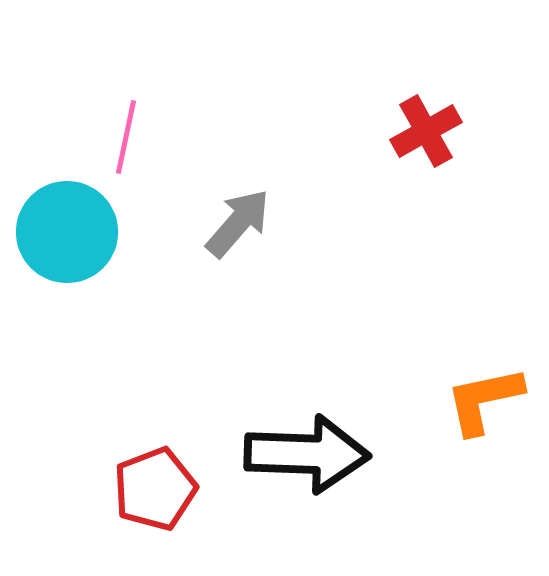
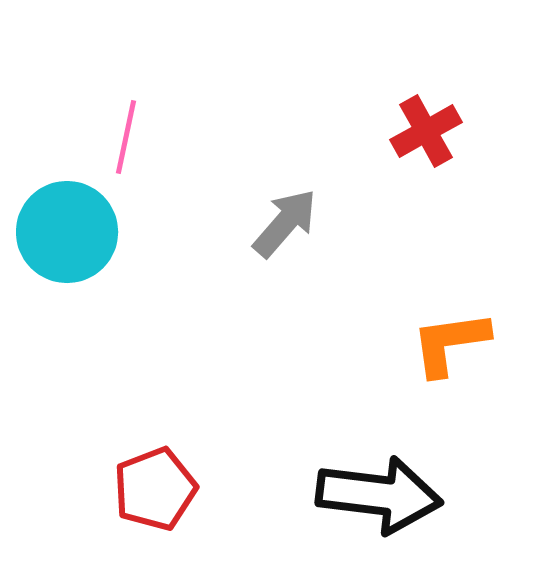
gray arrow: moved 47 px right
orange L-shape: moved 34 px left, 57 px up; rotated 4 degrees clockwise
black arrow: moved 72 px right, 41 px down; rotated 5 degrees clockwise
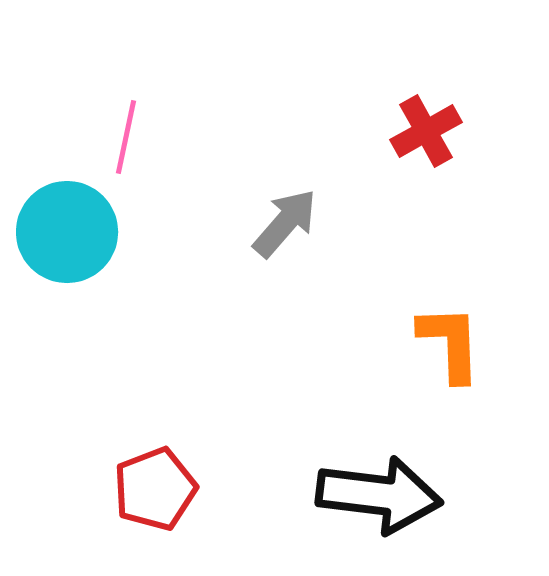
orange L-shape: rotated 96 degrees clockwise
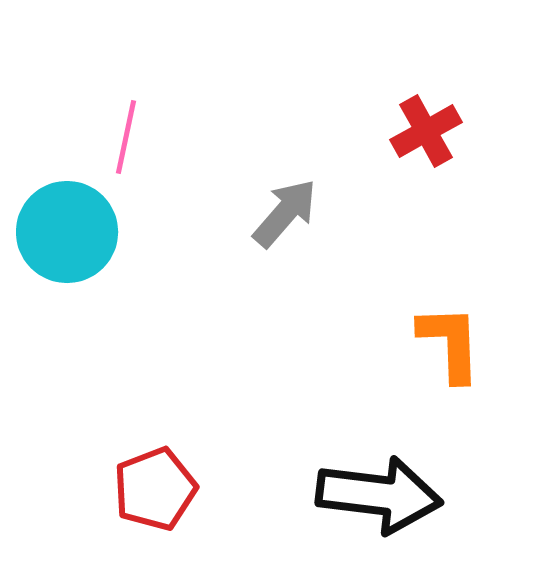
gray arrow: moved 10 px up
